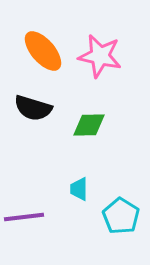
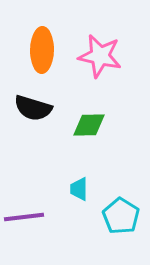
orange ellipse: moved 1 px left, 1 px up; rotated 42 degrees clockwise
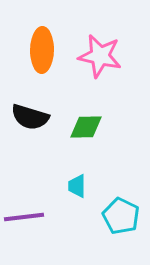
black semicircle: moved 3 px left, 9 px down
green diamond: moved 3 px left, 2 px down
cyan trapezoid: moved 2 px left, 3 px up
cyan pentagon: rotated 6 degrees counterclockwise
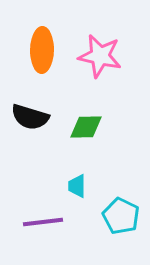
purple line: moved 19 px right, 5 px down
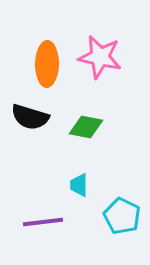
orange ellipse: moved 5 px right, 14 px down
pink star: moved 1 px down
green diamond: rotated 12 degrees clockwise
cyan trapezoid: moved 2 px right, 1 px up
cyan pentagon: moved 1 px right
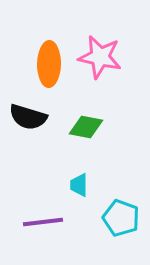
orange ellipse: moved 2 px right
black semicircle: moved 2 px left
cyan pentagon: moved 1 px left, 2 px down; rotated 6 degrees counterclockwise
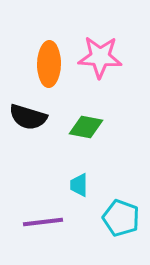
pink star: rotated 9 degrees counterclockwise
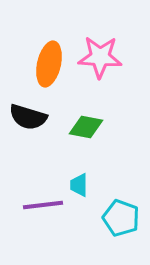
orange ellipse: rotated 12 degrees clockwise
purple line: moved 17 px up
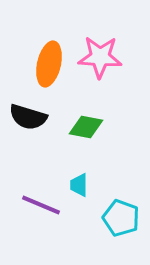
purple line: moved 2 px left; rotated 30 degrees clockwise
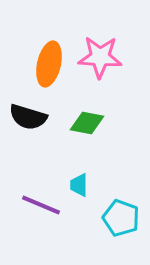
green diamond: moved 1 px right, 4 px up
